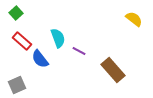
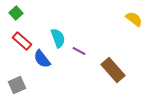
blue semicircle: moved 2 px right
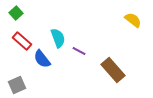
yellow semicircle: moved 1 px left, 1 px down
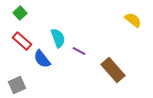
green square: moved 4 px right
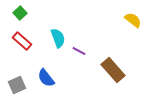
blue semicircle: moved 4 px right, 19 px down
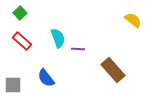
purple line: moved 1 px left, 2 px up; rotated 24 degrees counterclockwise
gray square: moved 4 px left; rotated 24 degrees clockwise
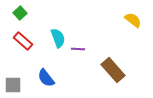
red rectangle: moved 1 px right
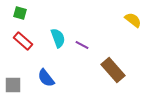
green square: rotated 32 degrees counterclockwise
purple line: moved 4 px right, 4 px up; rotated 24 degrees clockwise
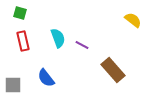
red rectangle: rotated 36 degrees clockwise
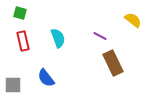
purple line: moved 18 px right, 9 px up
brown rectangle: moved 7 px up; rotated 15 degrees clockwise
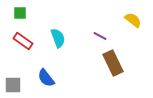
green square: rotated 16 degrees counterclockwise
red rectangle: rotated 42 degrees counterclockwise
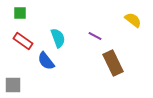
purple line: moved 5 px left
blue semicircle: moved 17 px up
